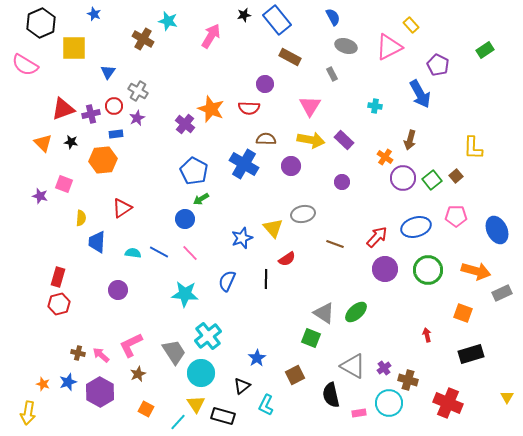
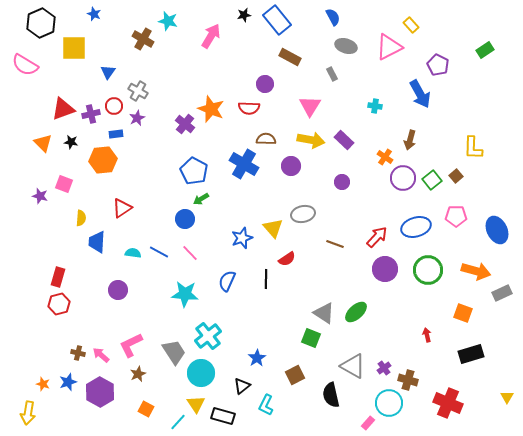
pink rectangle at (359, 413): moved 9 px right, 10 px down; rotated 40 degrees counterclockwise
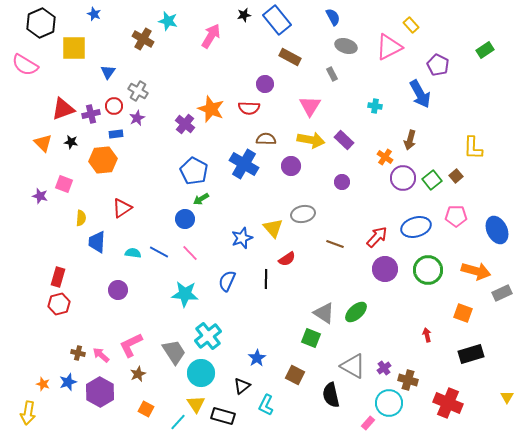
brown square at (295, 375): rotated 36 degrees counterclockwise
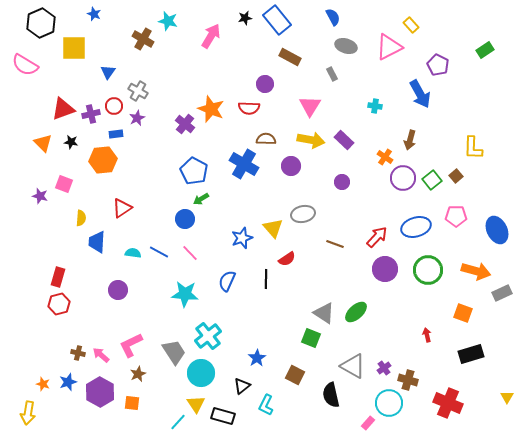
black star at (244, 15): moved 1 px right, 3 px down
orange square at (146, 409): moved 14 px left, 6 px up; rotated 21 degrees counterclockwise
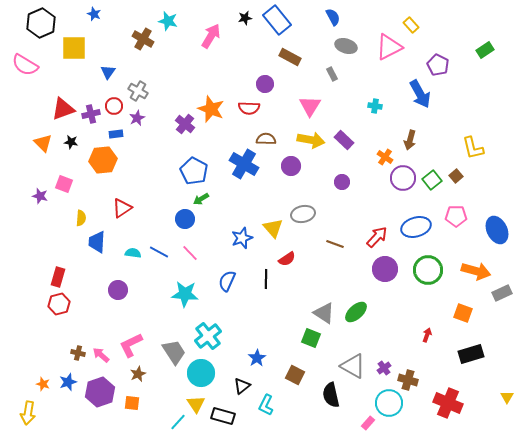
yellow L-shape at (473, 148): rotated 15 degrees counterclockwise
red arrow at (427, 335): rotated 32 degrees clockwise
purple hexagon at (100, 392): rotated 12 degrees clockwise
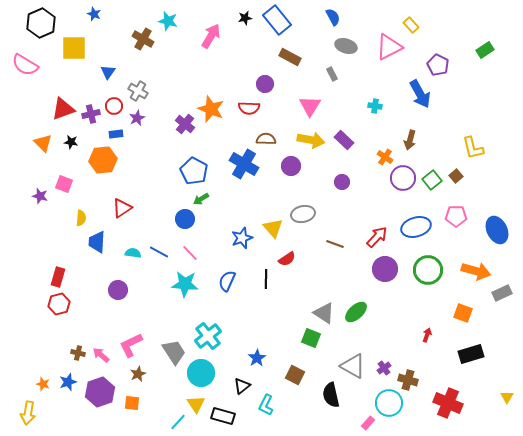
cyan star at (185, 294): moved 10 px up
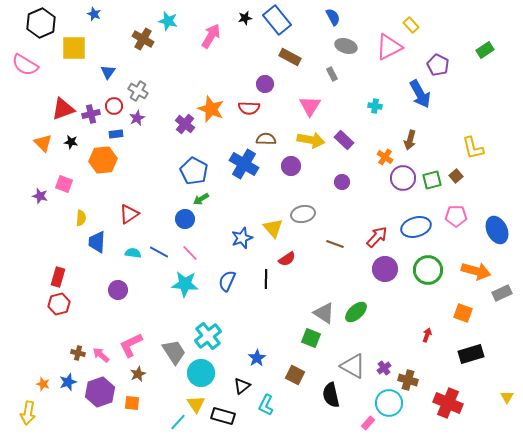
green square at (432, 180): rotated 24 degrees clockwise
red triangle at (122, 208): moved 7 px right, 6 px down
